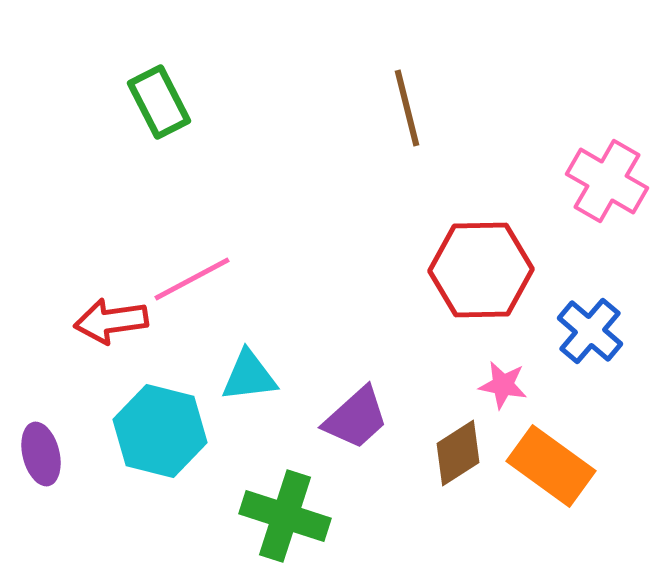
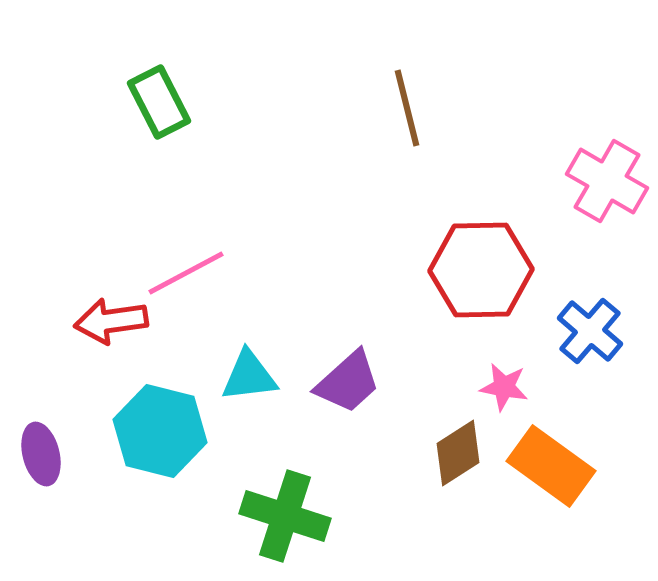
pink line: moved 6 px left, 6 px up
pink star: moved 1 px right, 2 px down
purple trapezoid: moved 8 px left, 36 px up
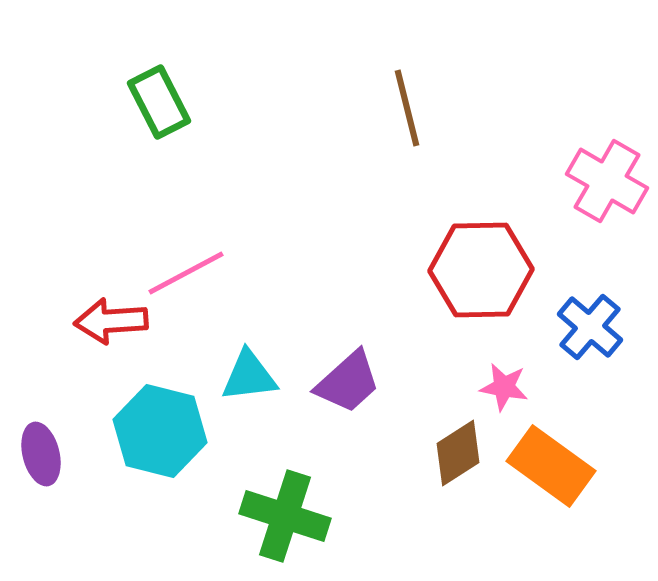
red arrow: rotated 4 degrees clockwise
blue cross: moved 4 px up
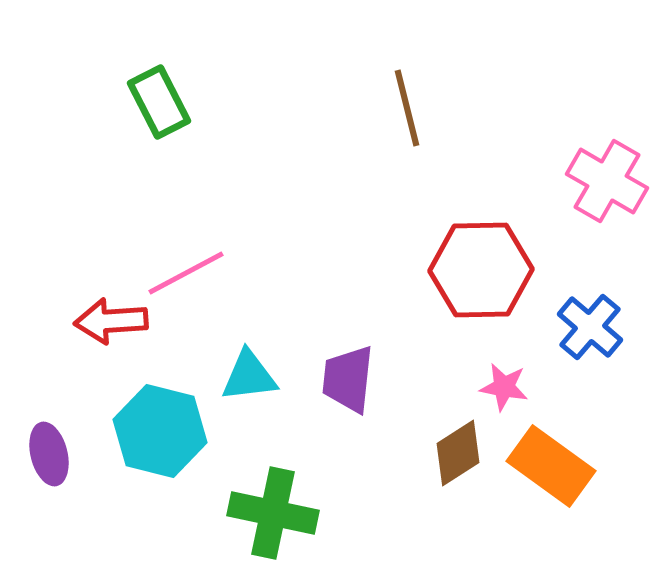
purple trapezoid: moved 3 px up; rotated 138 degrees clockwise
purple ellipse: moved 8 px right
green cross: moved 12 px left, 3 px up; rotated 6 degrees counterclockwise
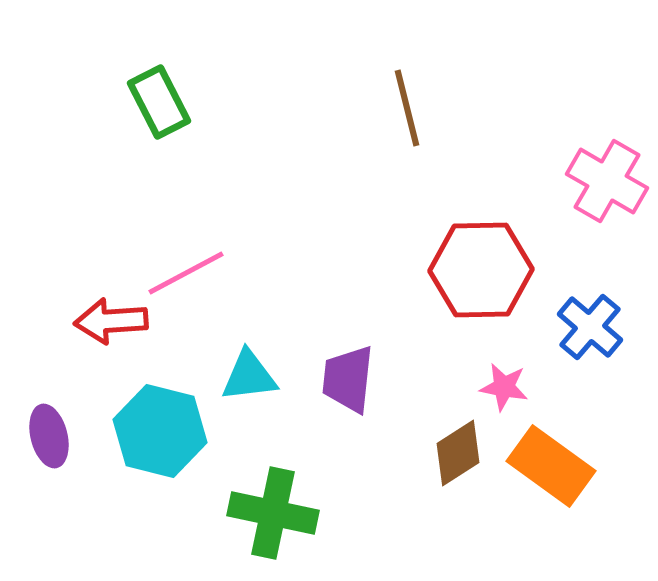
purple ellipse: moved 18 px up
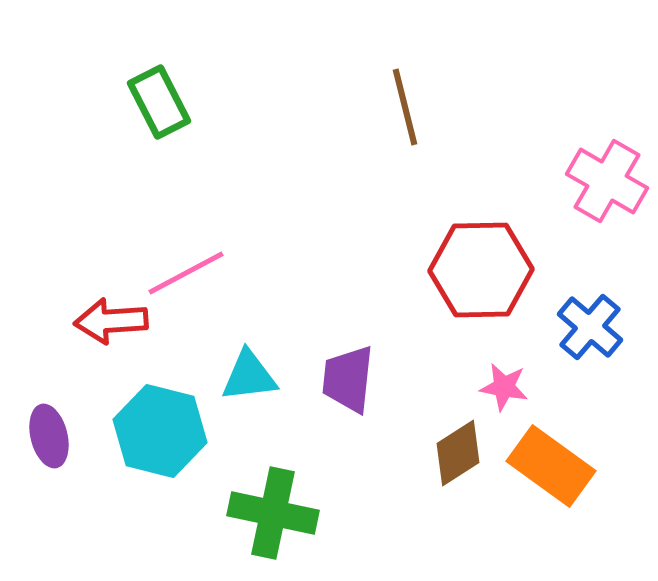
brown line: moved 2 px left, 1 px up
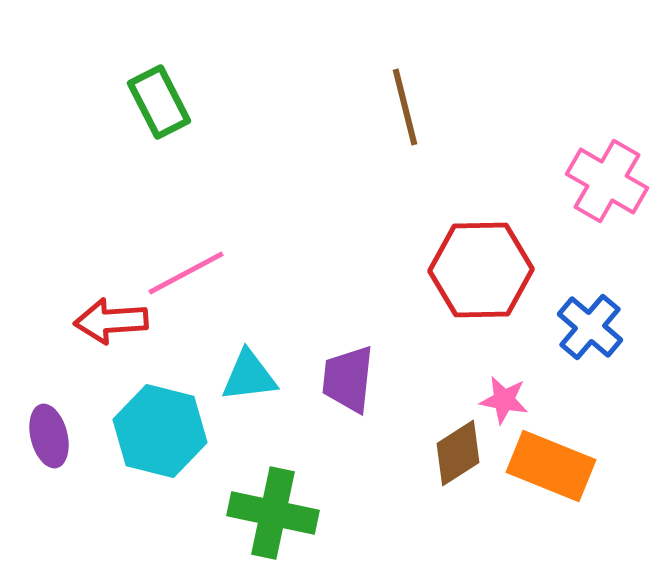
pink star: moved 13 px down
orange rectangle: rotated 14 degrees counterclockwise
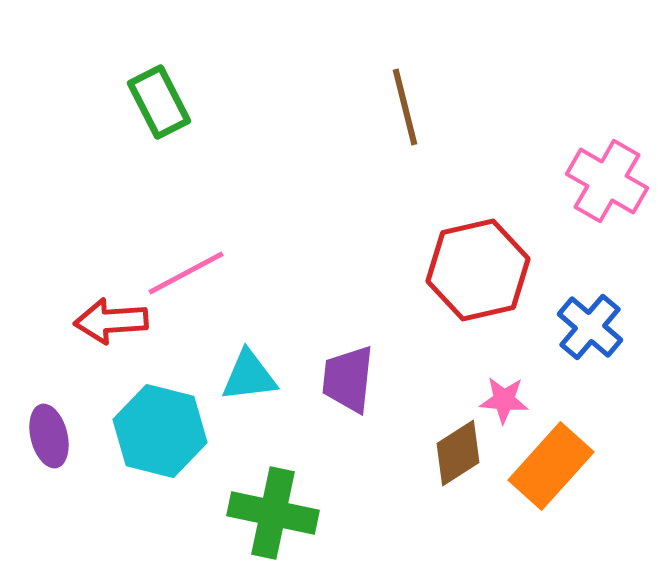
red hexagon: moved 3 px left; rotated 12 degrees counterclockwise
pink star: rotated 6 degrees counterclockwise
orange rectangle: rotated 70 degrees counterclockwise
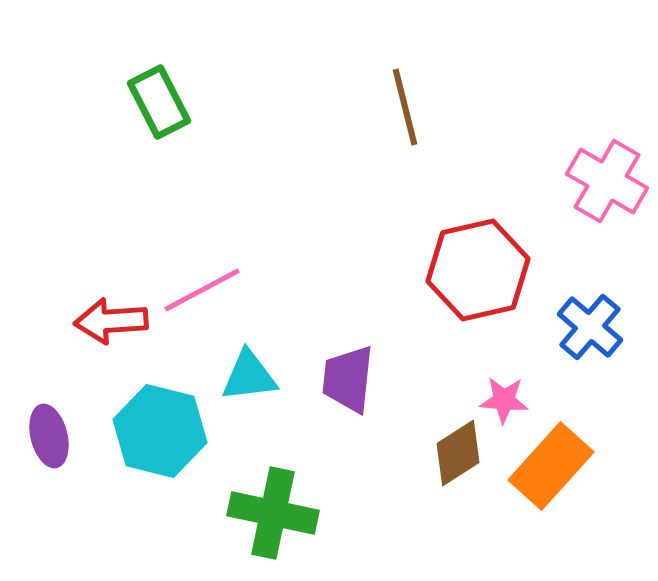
pink line: moved 16 px right, 17 px down
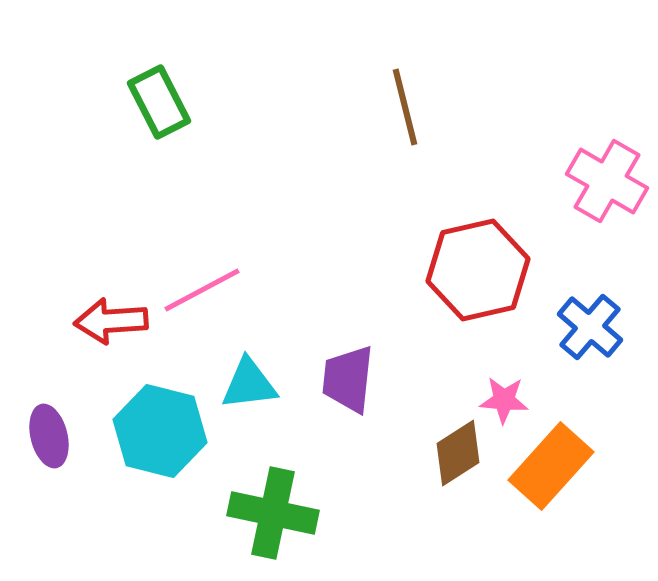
cyan triangle: moved 8 px down
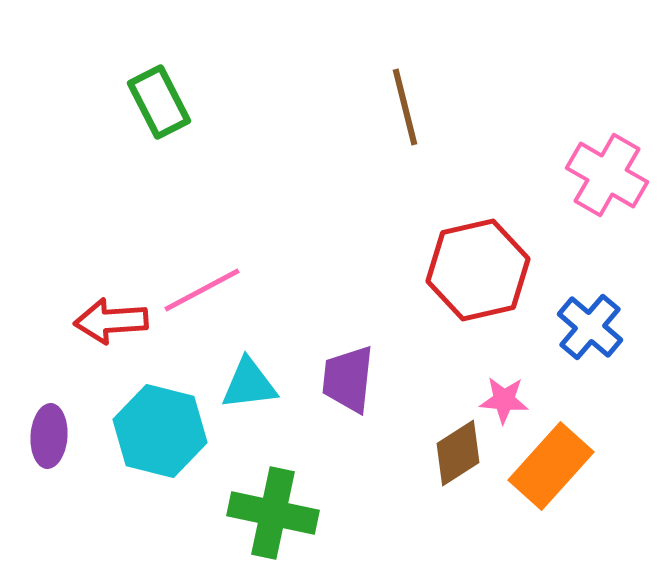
pink cross: moved 6 px up
purple ellipse: rotated 18 degrees clockwise
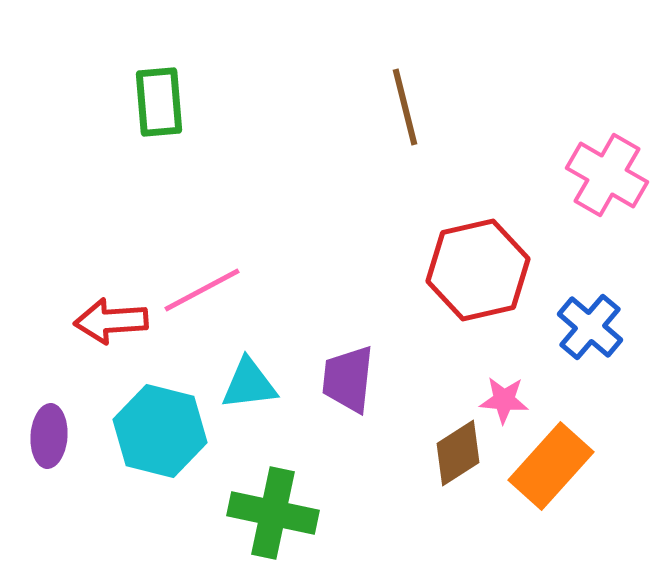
green rectangle: rotated 22 degrees clockwise
